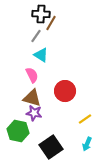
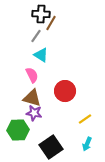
green hexagon: moved 1 px up; rotated 15 degrees counterclockwise
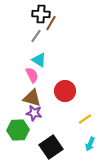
cyan triangle: moved 2 px left, 5 px down
cyan arrow: moved 3 px right
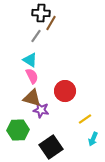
black cross: moved 1 px up
cyan triangle: moved 9 px left
pink semicircle: moved 1 px down
purple star: moved 7 px right, 3 px up
cyan arrow: moved 3 px right, 5 px up
